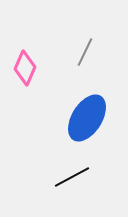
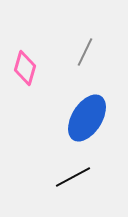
pink diamond: rotated 8 degrees counterclockwise
black line: moved 1 px right
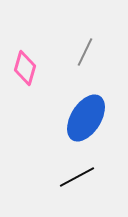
blue ellipse: moved 1 px left
black line: moved 4 px right
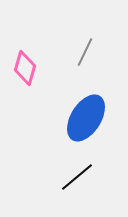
black line: rotated 12 degrees counterclockwise
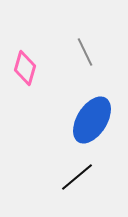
gray line: rotated 52 degrees counterclockwise
blue ellipse: moved 6 px right, 2 px down
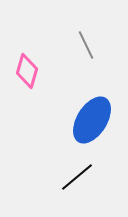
gray line: moved 1 px right, 7 px up
pink diamond: moved 2 px right, 3 px down
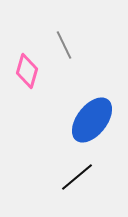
gray line: moved 22 px left
blue ellipse: rotated 6 degrees clockwise
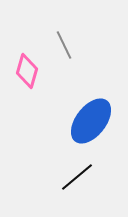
blue ellipse: moved 1 px left, 1 px down
